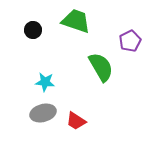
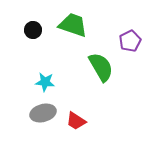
green trapezoid: moved 3 px left, 4 px down
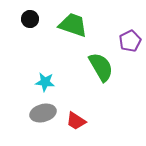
black circle: moved 3 px left, 11 px up
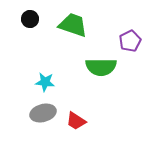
green semicircle: rotated 120 degrees clockwise
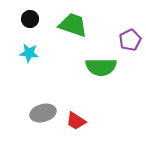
purple pentagon: moved 1 px up
cyan star: moved 16 px left, 29 px up
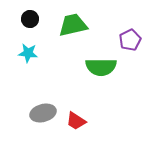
green trapezoid: rotated 32 degrees counterclockwise
cyan star: moved 1 px left
